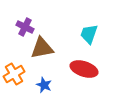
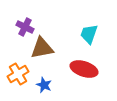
orange cross: moved 4 px right
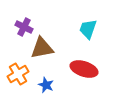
purple cross: moved 1 px left
cyan trapezoid: moved 1 px left, 5 px up
blue star: moved 2 px right
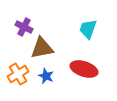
blue star: moved 9 px up
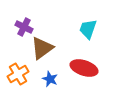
brown triangle: rotated 25 degrees counterclockwise
red ellipse: moved 1 px up
blue star: moved 4 px right, 3 px down
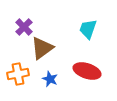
purple cross: rotated 18 degrees clockwise
red ellipse: moved 3 px right, 3 px down
orange cross: rotated 20 degrees clockwise
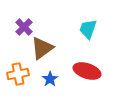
blue star: rotated 14 degrees clockwise
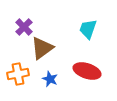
blue star: rotated 14 degrees counterclockwise
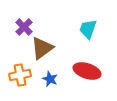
orange cross: moved 2 px right, 1 px down
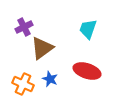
purple cross: rotated 18 degrees clockwise
orange cross: moved 3 px right, 9 px down; rotated 35 degrees clockwise
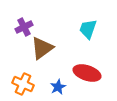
red ellipse: moved 2 px down
blue star: moved 8 px right, 8 px down; rotated 21 degrees clockwise
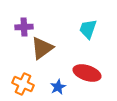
purple cross: rotated 24 degrees clockwise
